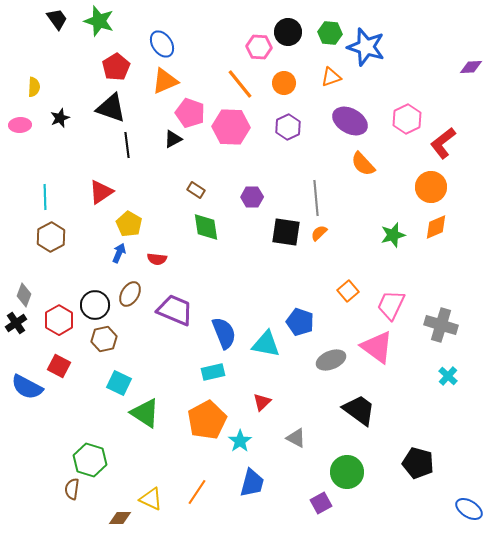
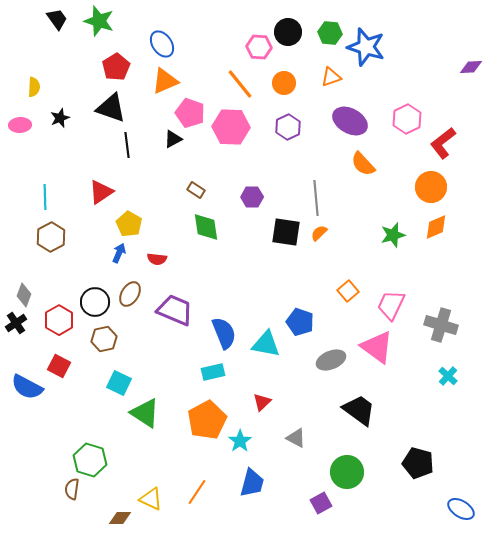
black circle at (95, 305): moved 3 px up
blue ellipse at (469, 509): moved 8 px left
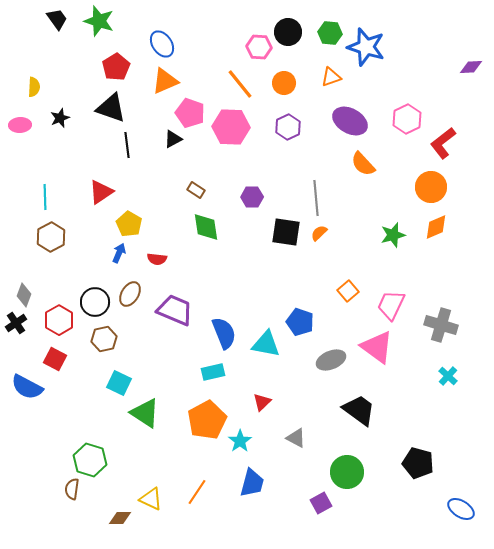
red square at (59, 366): moved 4 px left, 7 px up
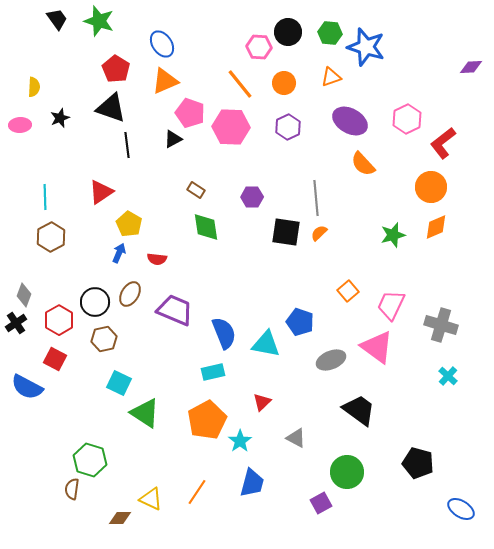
red pentagon at (116, 67): moved 2 px down; rotated 8 degrees counterclockwise
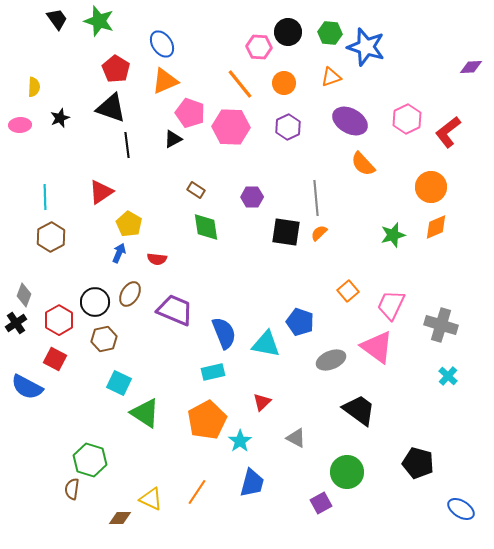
red L-shape at (443, 143): moved 5 px right, 11 px up
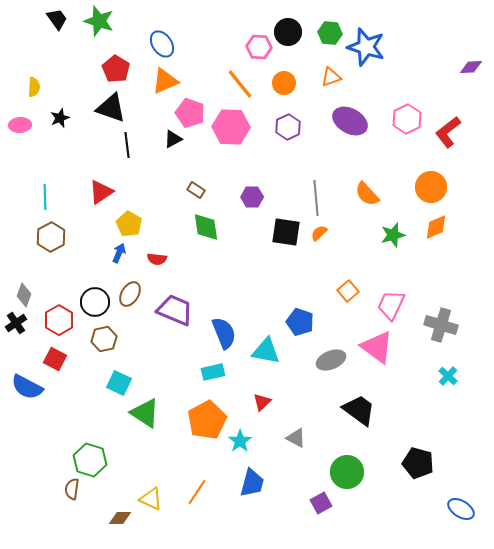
orange semicircle at (363, 164): moved 4 px right, 30 px down
cyan triangle at (266, 344): moved 7 px down
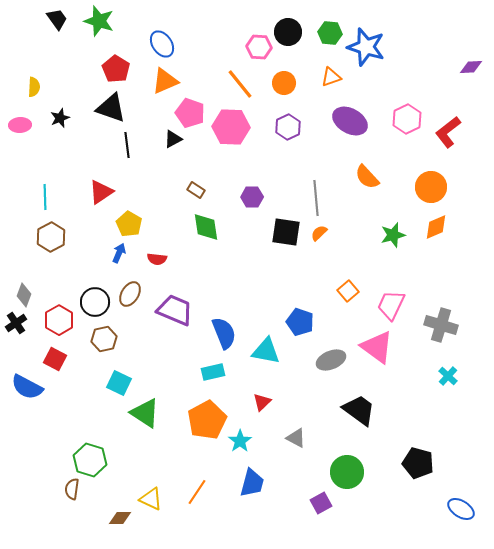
orange semicircle at (367, 194): moved 17 px up
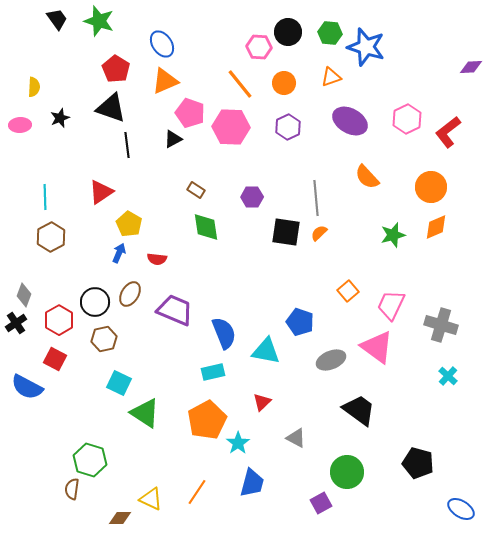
cyan star at (240, 441): moved 2 px left, 2 px down
